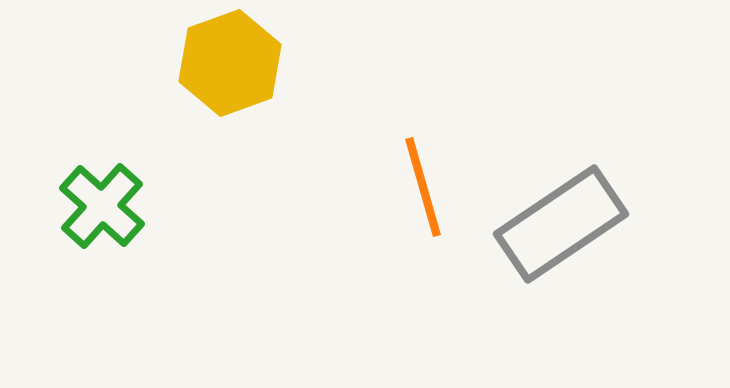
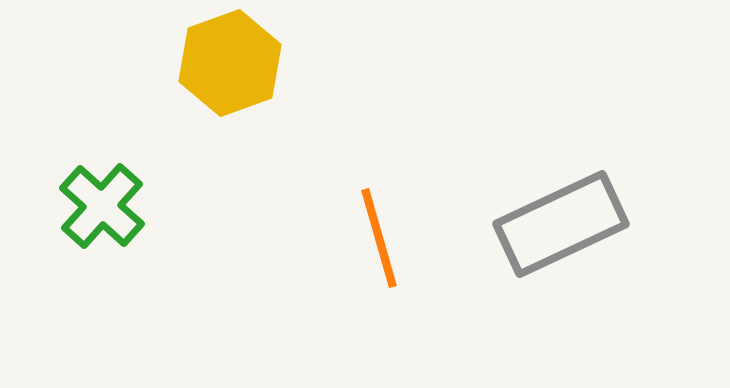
orange line: moved 44 px left, 51 px down
gray rectangle: rotated 9 degrees clockwise
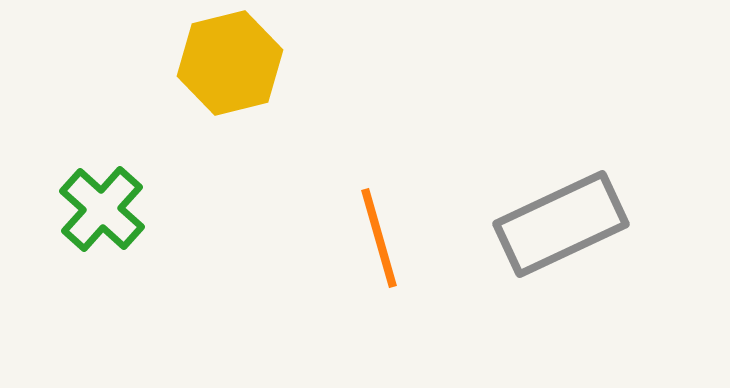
yellow hexagon: rotated 6 degrees clockwise
green cross: moved 3 px down
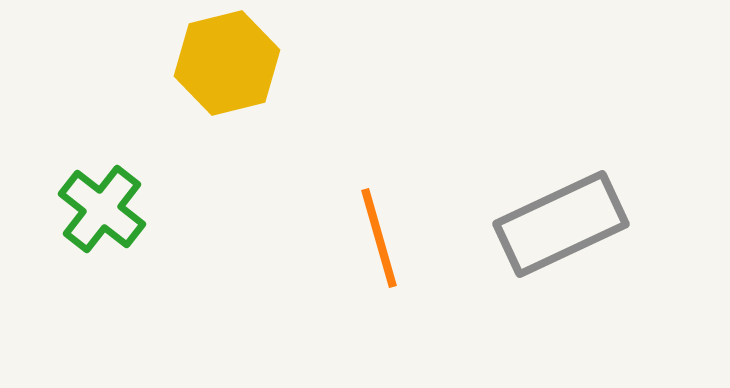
yellow hexagon: moved 3 px left
green cross: rotated 4 degrees counterclockwise
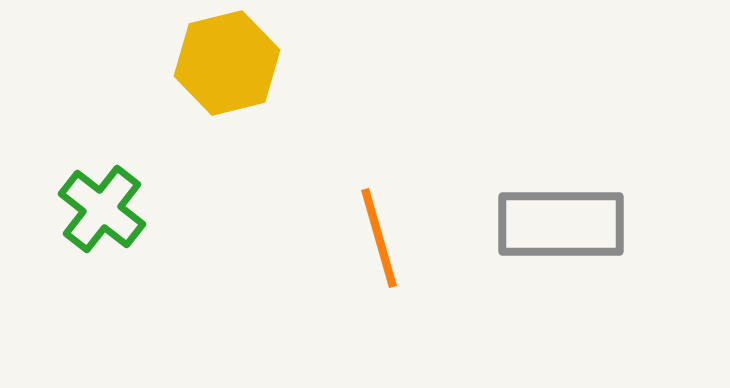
gray rectangle: rotated 25 degrees clockwise
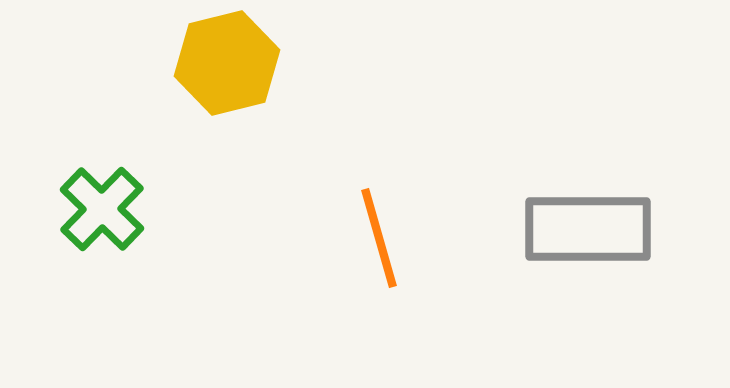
green cross: rotated 6 degrees clockwise
gray rectangle: moved 27 px right, 5 px down
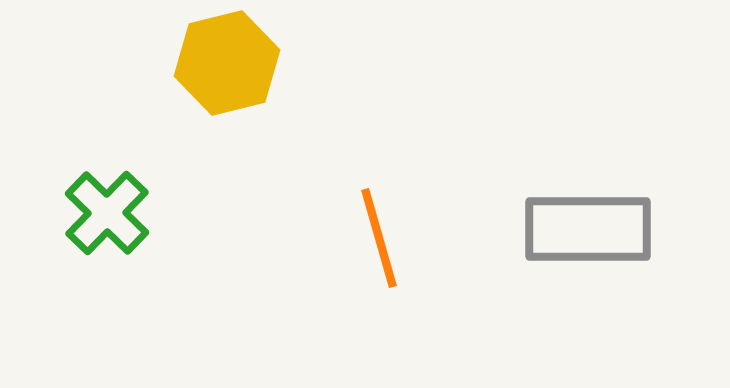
green cross: moved 5 px right, 4 px down
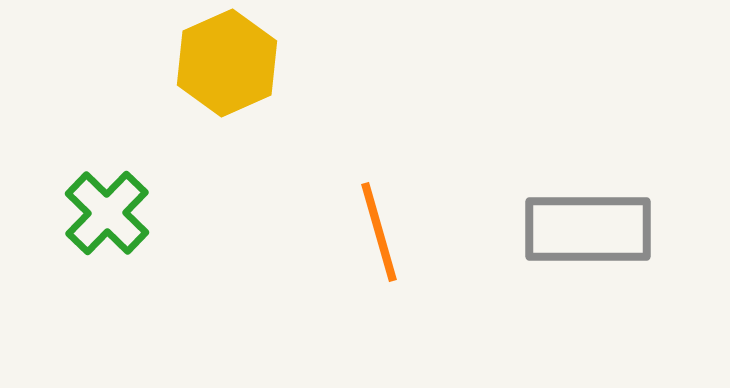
yellow hexagon: rotated 10 degrees counterclockwise
orange line: moved 6 px up
